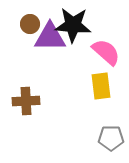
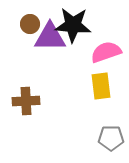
pink semicircle: rotated 60 degrees counterclockwise
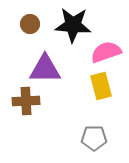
purple triangle: moved 5 px left, 32 px down
yellow rectangle: rotated 8 degrees counterclockwise
gray pentagon: moved 17 px left
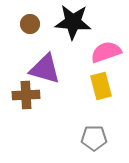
black star: moved 3 px up
purple triangle: rotated 16 degrees clockwise
brown cross: moved 6 px up
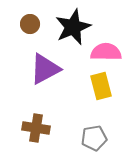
black star: moved 5 px down; rotated 27 degrees counterclockwise
pink semicircle: rotated 20 degrees clockwise
purple triangle: rotated 44 degrees counterclockwise
brown cross: moved 10 px right, 33 px down; rotated 12 degrees clockwise
gray pentagon: rotated 10 degrees counterclockwise
